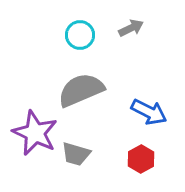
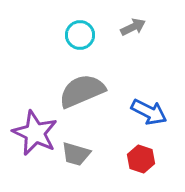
gray arrow: moved 2 px right, 1 px up
gray semicircle: moved 1 px right, 1 px down
red hexagon: rotated 12 degrees counterclockwise
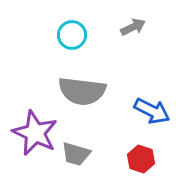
cyan circle: moved 8 px left
gray semicircle: rotated 150 degrees counterclockwise
blue arrow: moved 3 px right, 1 px up
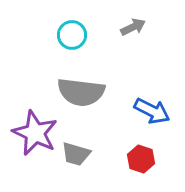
gray semicircle: moved 1 px left, 1 px down
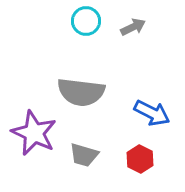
cyan circle: moved 14 px right, 14 px up
blue arrow: moved 2 px down
purple star: moved 1 px left
gray trapezoid: moved 8 px right, 1 px down
red hexagon: moved 1 px left; rotated 8 degrees clockwise
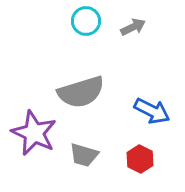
gray semicircle: rotated 24 degrees counterclockwise
blue arrow: moved 2 px up
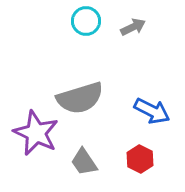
gray semicircle: moved 1 px left, 6 px down
purple star: moved 2 px right
gray trapezoid: moved 7 px down; rotated 40 degrees clockwise
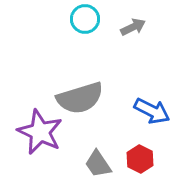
cyan circle: moved 1 px left, 2 px up
purple star: moved 4 px right, 1 px up
gray trapezoid: moved 14 px right, 2 px down
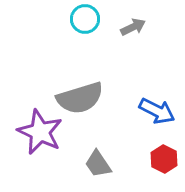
blue arrow: moved 5 px right
red hexagon: moved 24 px right
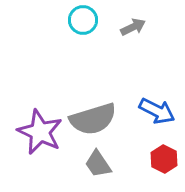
cyan circle: moved 2 px left, 1 px down
gray semicircle: moved 13 px right, 21 px down
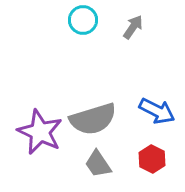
gray arrow: rotated 30 degrees counterclockwise
red hexagon: moved 12 px left
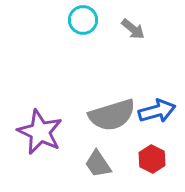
gray arrow: moved 2 px down; rotated 95 degrees clockwise
blue arrow: rotated 42 degrees counterclockwise
gray semicircle: moved 19 px right, 4 px up
